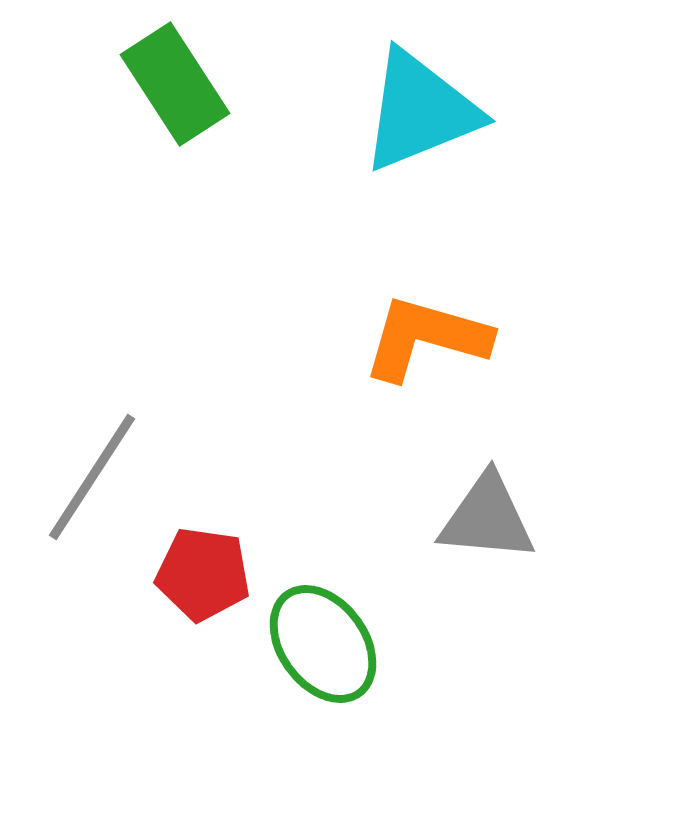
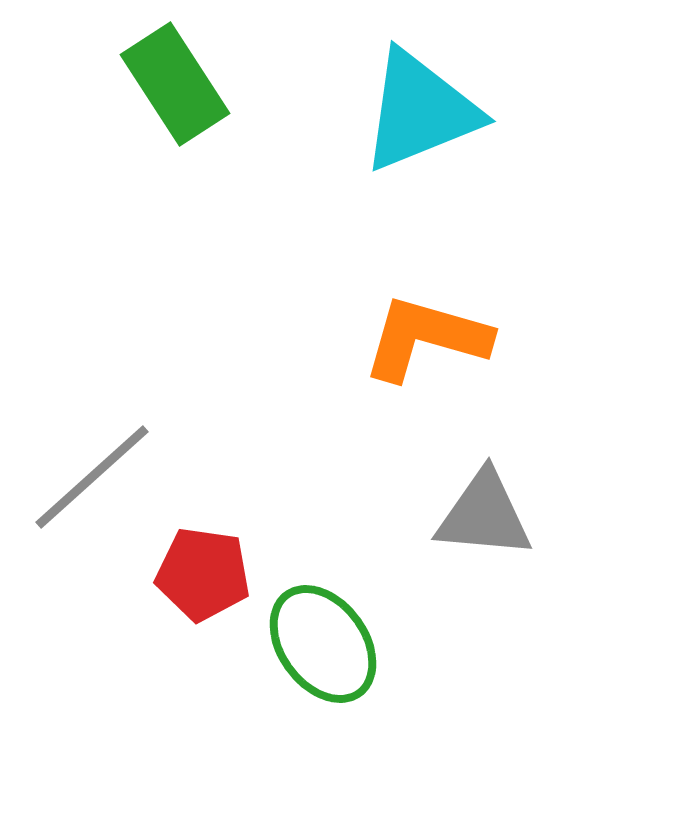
gray line: rotated 15 degrees clockwise
gray triangle: moved 3 px left, 3 px up
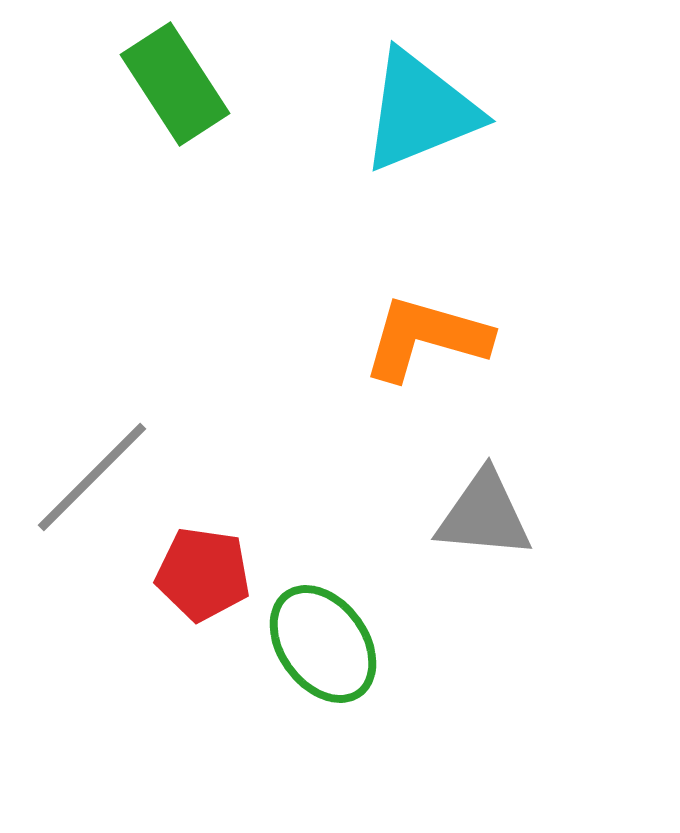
gray line: rotated 3 degrees counterclockwise
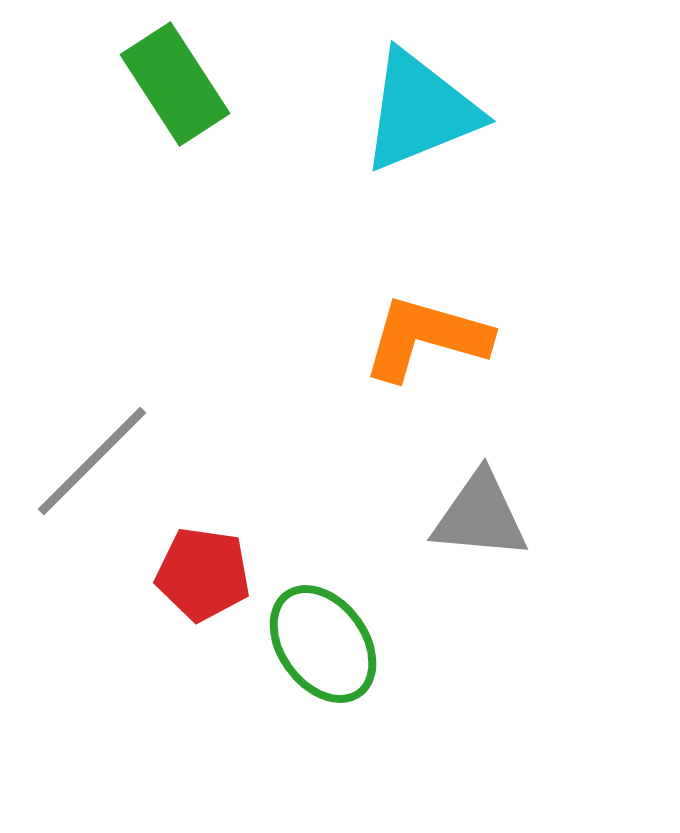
gray line: moved 16 px up
gray triangle: moved 4 px left, 1 px down
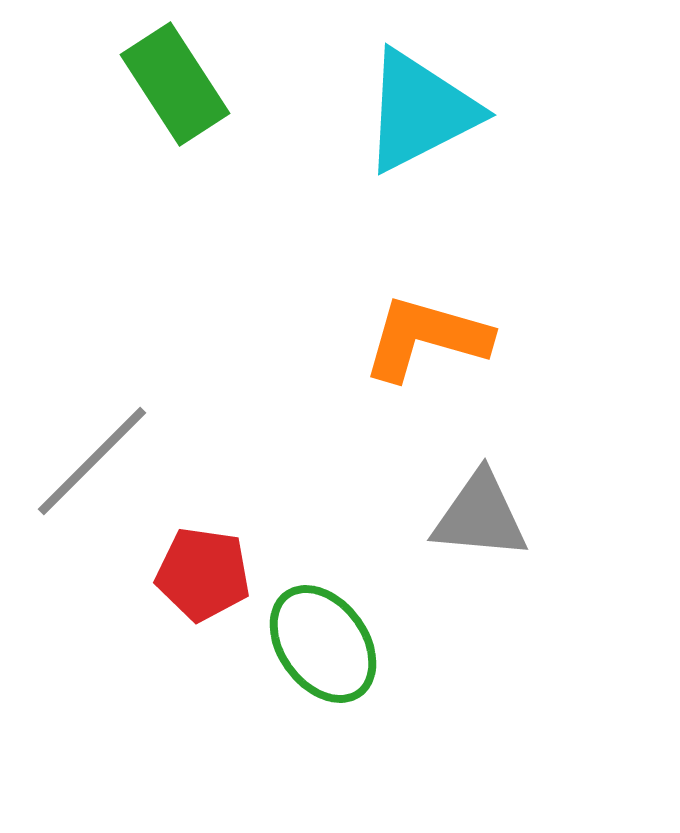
cyan triangle: rotated 5 degrees counterclockwise
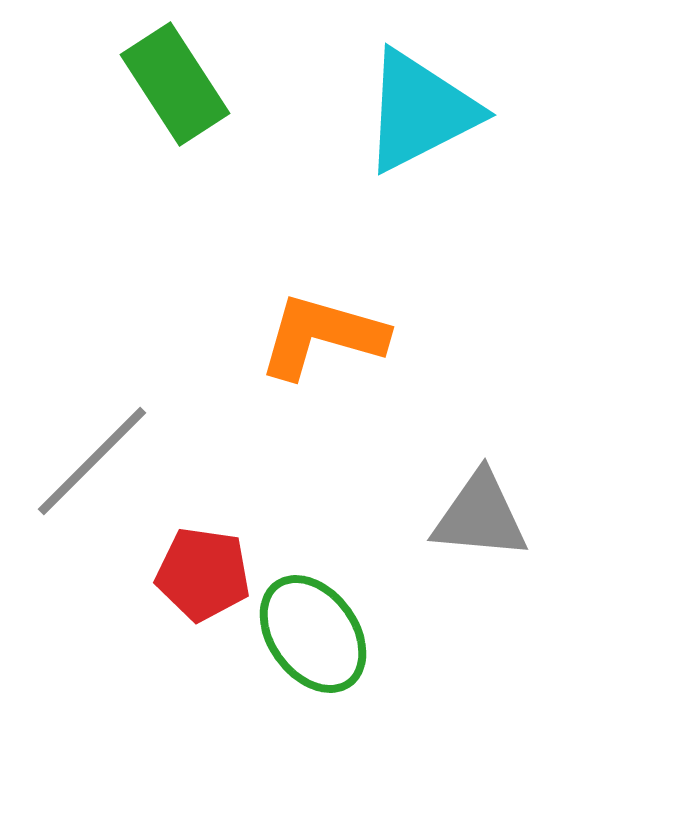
orange L-shape: moved 104 px left, 2 px up
green ellipse: moved 10 px left, 10 px up
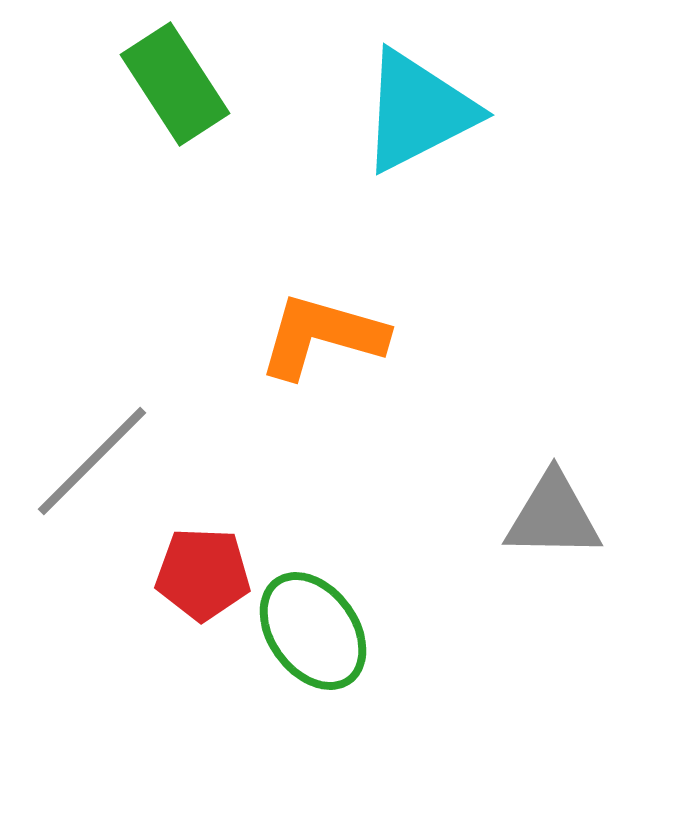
cyan triangle: moved 2 px left
gray triangle: moved 73 px right; rotated 4 degrees counterclockwise
red pentagon: rotated 6 degrees counterclockwise
green ellipse: moved 3 px up
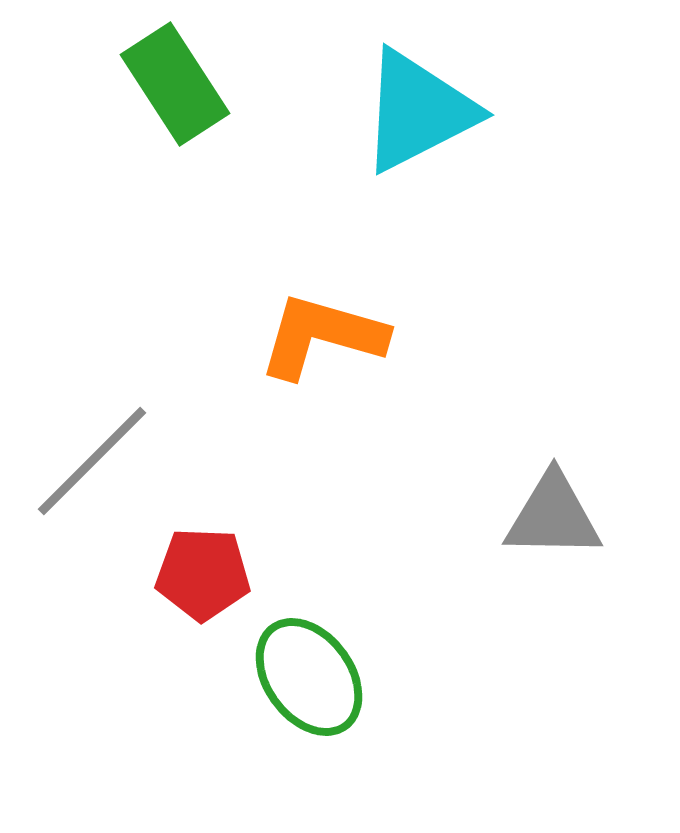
green ellipse: moved 4 px left, 46 px down
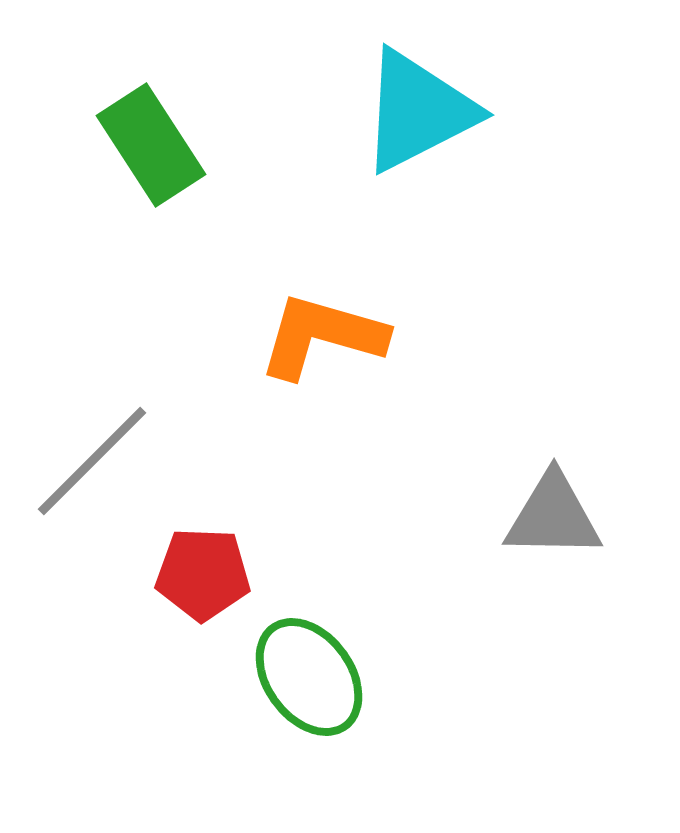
green rectangle: moved 24 px left, 61 px down
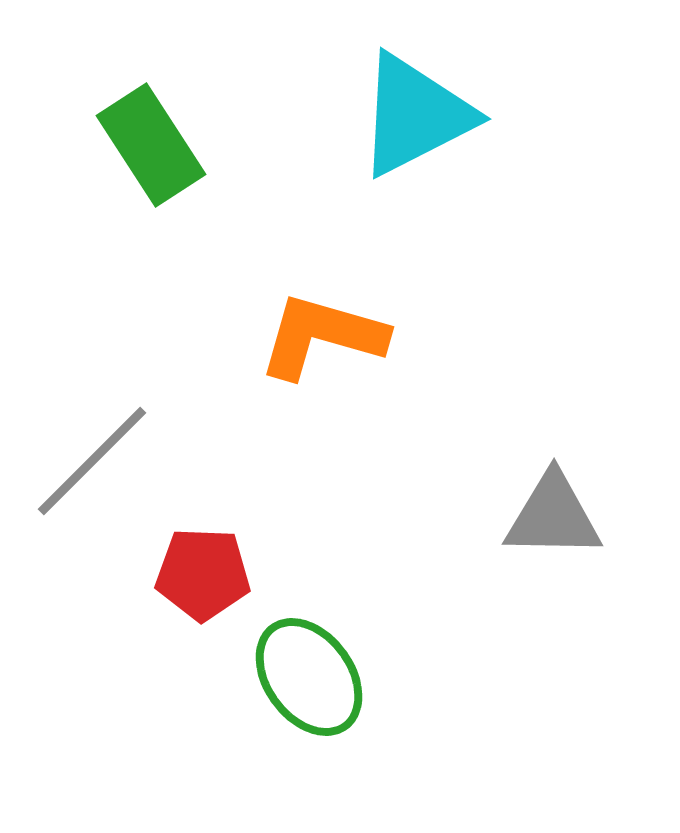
cyan triangle: moved 3 px left, 4 px down
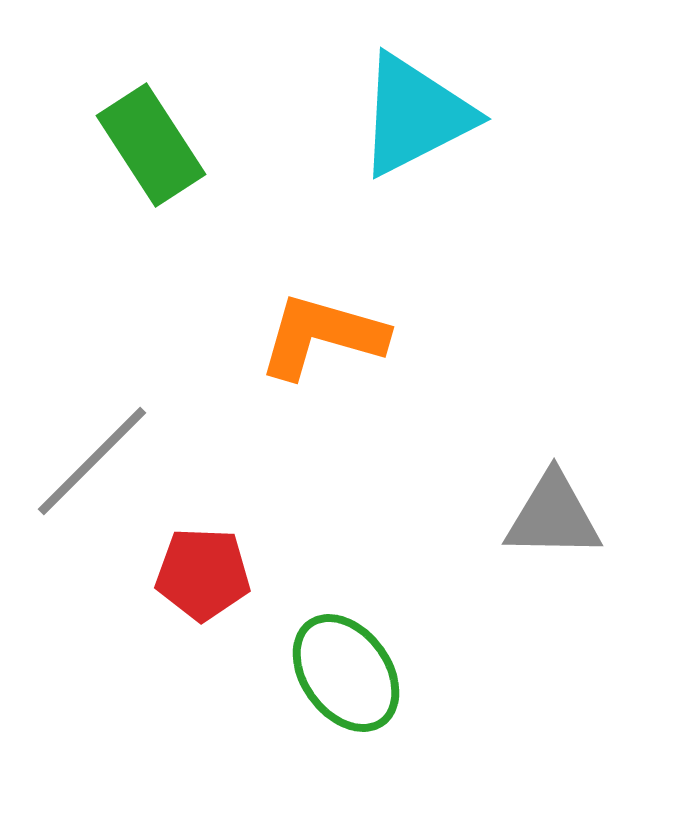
green ellipse: moved 37 px right, 4 px up
